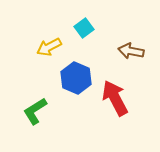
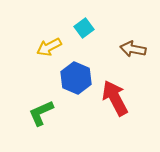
brown arrow: moved 2 px right, 2 px up
green L-shape: moved 6 px right, 2 px down; rotated 8 degrees clockwise
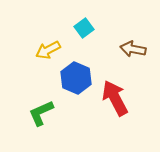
yellow arrow: moved 1 px left, 3 px down
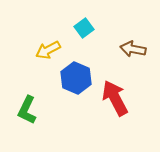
green L-shape: moved 14 px left, 3 px up; rotated 40 degrees counterclockwise
